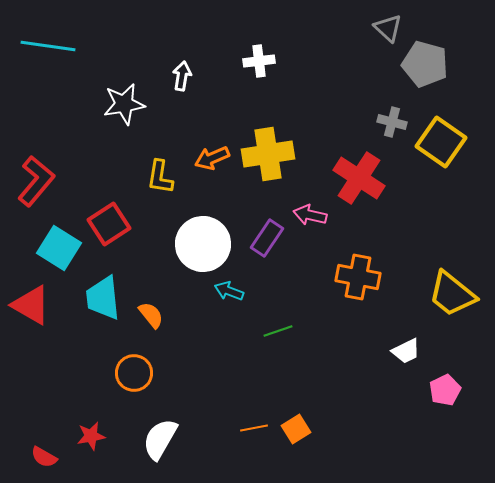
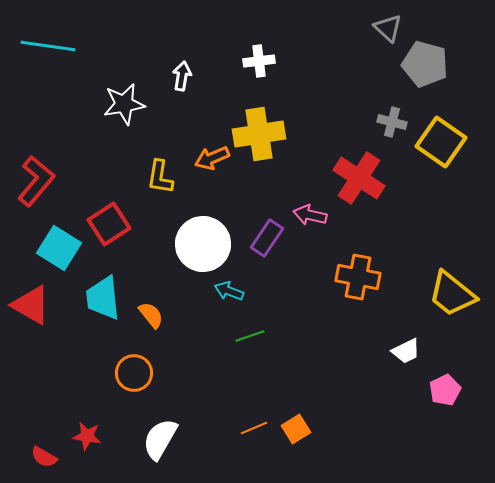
yellow cross: moved 9 px left, 20 px up
green line: moved 28 px left, 5 px down
orange line: rotated 12 degrees counterclockwise
red star: moved 4 px left; rotated 20 degrees clockwise
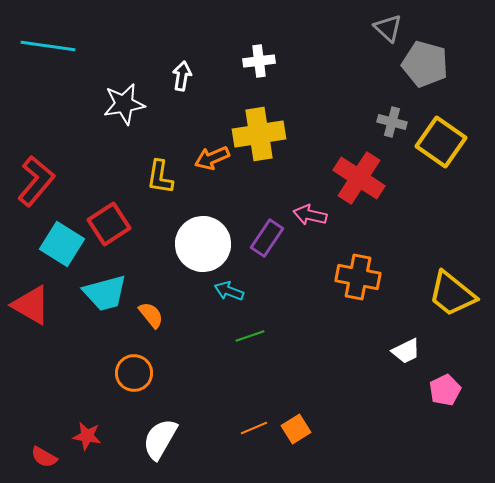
cyan square: moved 3 px right, 4 px up
cyan trapezoid: moved 2 px right, 5 px up; rotated 99 degrees counterclockwise
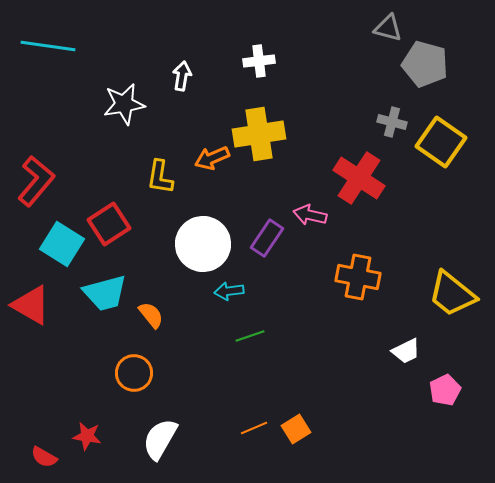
gray triangle: rotated 28 degrees counterclockwise
cyan arrow: rotated 28 degrees counterclockwise
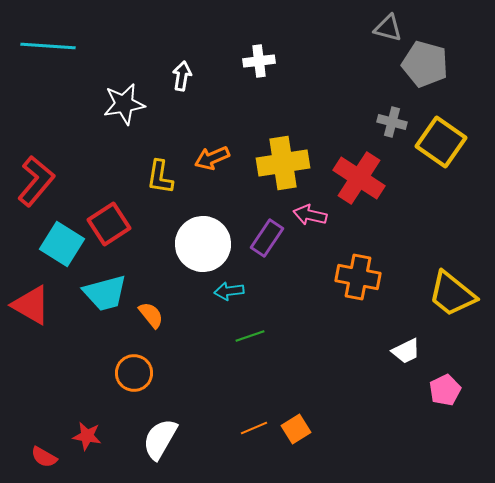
cyan line: rotated 4 degrees counterclockwise
yellow cross: moved 24 px right, 29 px down
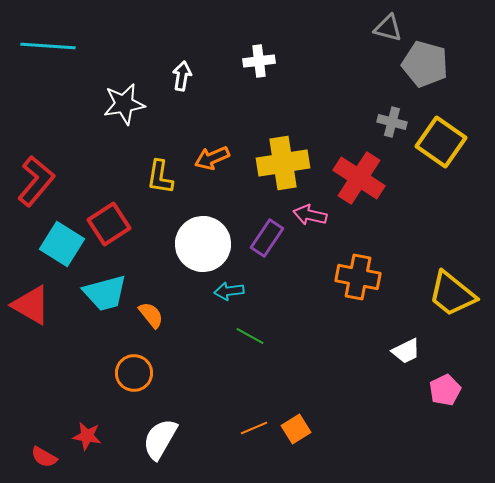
green line: rotated 48 degrees clockwise
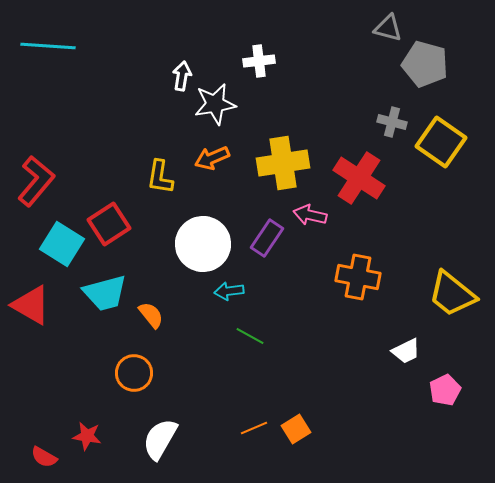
white star: moved 91 px right
